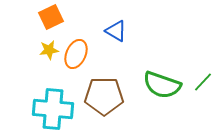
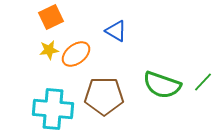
orange ellipse: rotated 28 degrees clockwise
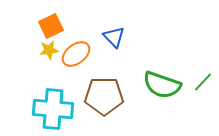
orange square: moved 9 px down
blue triangle: moved 2 px left, 6 px down; rotated 15 degrees clockwise
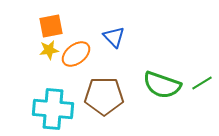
orange square: rotated 15 degrees clockwise
green line: moved 1 px left, 1 px down; rotated 15 degrees clockwise
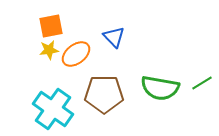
green semicircle: moved 2 px left, 3 px down; rotated 9 degrees counterclockwise
brown pentagon: moved 2 px up
cyan cross: rotated 30 degrees clockwise
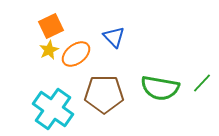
orange square: rotated 15 degrees counterclockwise
yellow star: rotated 18 degrees counterclockwise
green line: rotated 15 degrees counterclockwise
